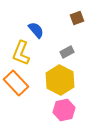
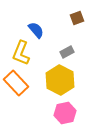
pink hexagon: moved 1 px right, 3 px down
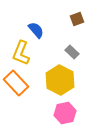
brown square: moved 1 px down
gray rectangle: moved 5 px right; rotated 72 degrees clockwise
